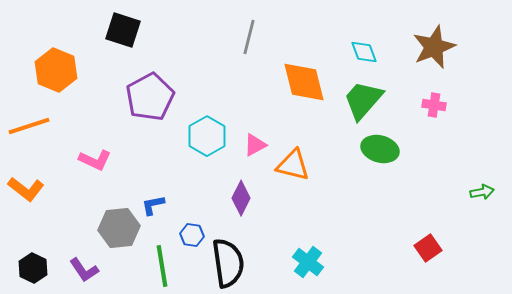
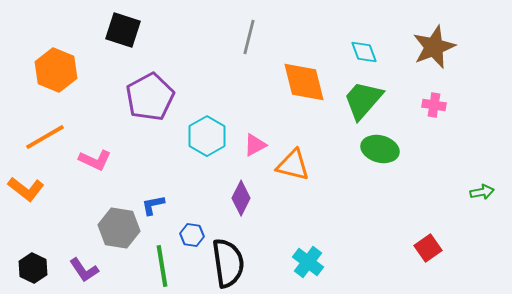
orange line: moved 16 px right, 11 px down; rotated 12 degrees counterclockwise
gray hexagon: rotated 15 degrees clockwise
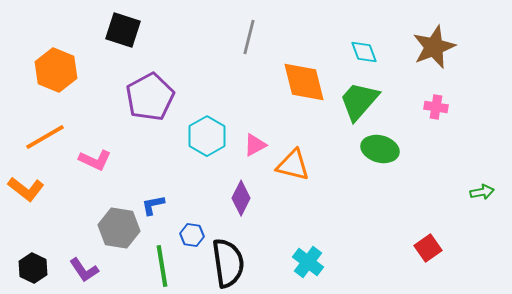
green trapezoid: moved 4 px left, 1 px down
pink cross: moved 2 px right, 2 px down
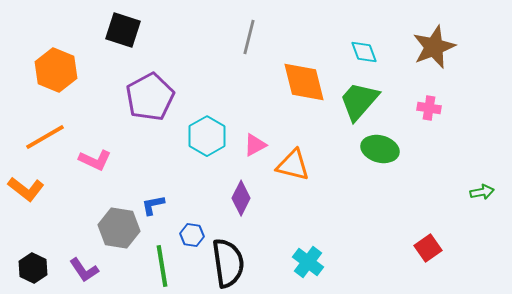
pink cross: moved 7 px left, 1 px down
